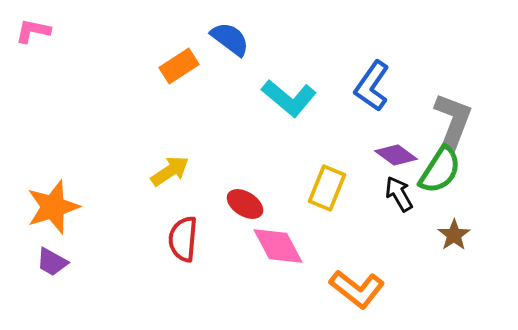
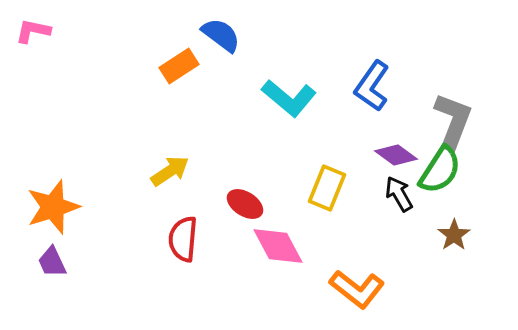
blue semicircle: moved 9 px left, 4 px up
purple trapezoid: rotated 36 degrees clockwise
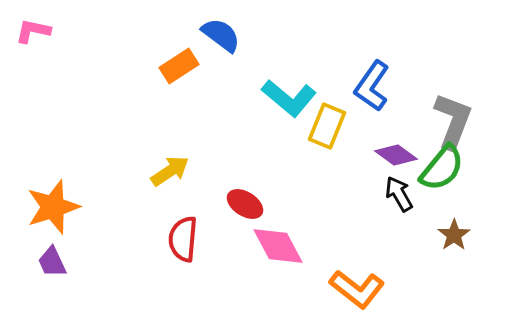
green semicircle: moved 2 px right, 2 px up; rotated 6 degrees clockwise
yellow rectangle: moved 62 px up
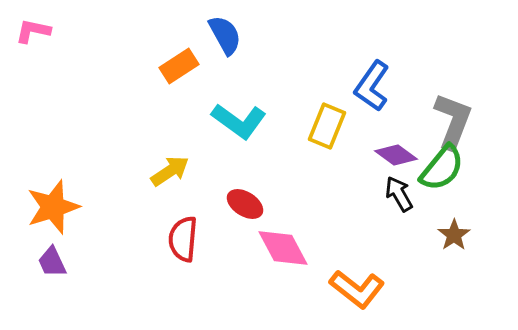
blue semicircle: moved 4 px right; rotated 24 degrees clockwise
cyan L-shape: moved 50 px left, 23 px down; rotated 4 degrees counterclockwise
pink diamond: moved 5 px right, 2 px down
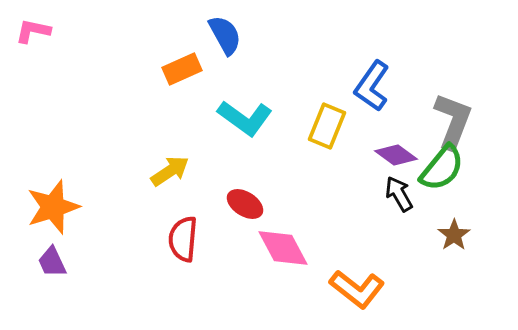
orange rectangle: moved 3 px right, 3 px down; rotated 9 degrees clockwise
cyan L-shape: moved 6 px right, 3 px up
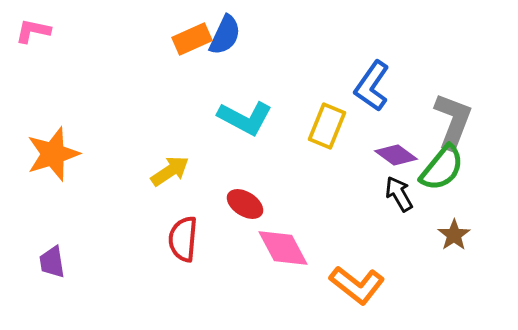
blue semicircle: rotated 54 degrees clockwise
orange rectangle: moved 10 px right, 30 px up
cyan L-shape: rotated 8 degrees counterclockwise
orange star: moved 53 px up
purple trapezoid: rotated 16 degrees clockwise
orange L-shape: moved 4 px up
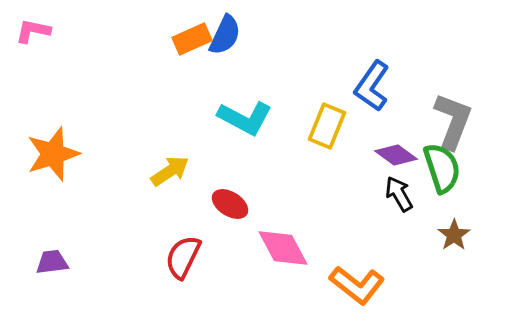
green semicircle: rotated 57 degrees counterclockwise
red ellipse: moved 15 px left
red semicircle: moved 18 px down; rotated 21 degrees clockwise
purple trapezoid: rotated 92 degrees clockwise
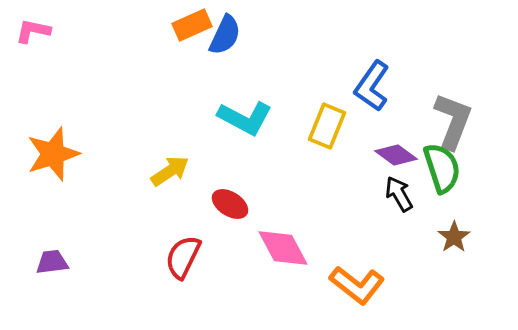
orange rectangle: moved 14 px up
brown star: moved 2 px down
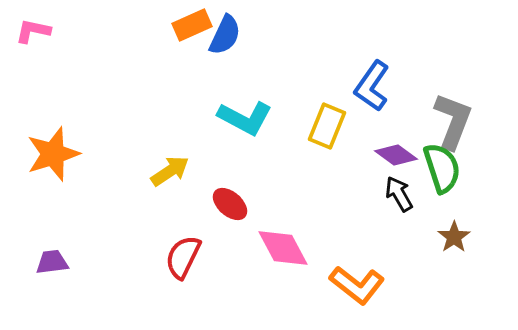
red ellipse: rotated 9 degrees clockwise
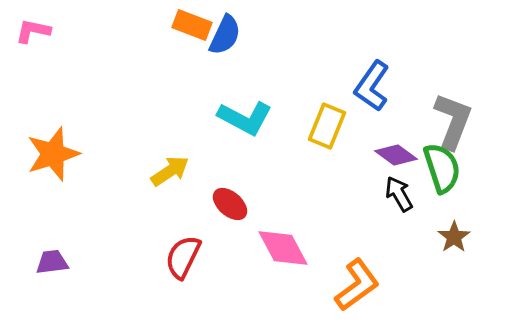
orange rectangle: rotated 45 degrees clockwise
orange L-shape: rotated 74 degrees counterclockwise
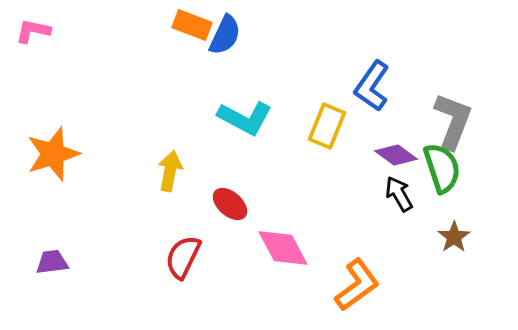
yellow arrow: rotated 45 degrees counterclockwise
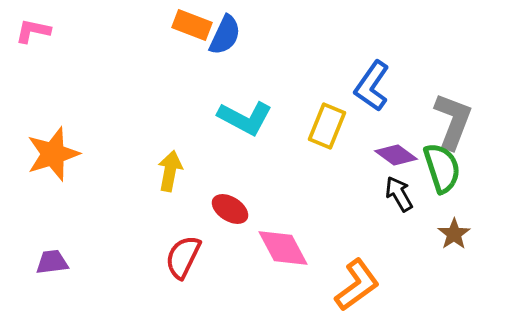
red ellipse: moved 5 px down; rotated 9 degrees counterclockwise
brown star: moved 3 px up
